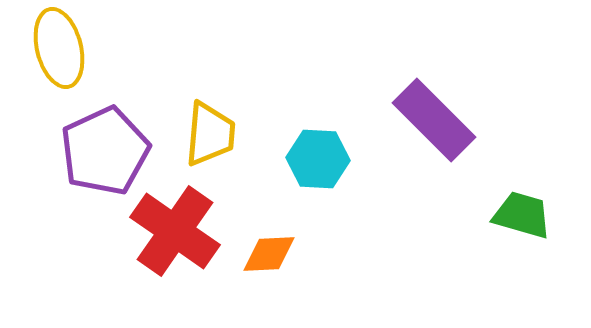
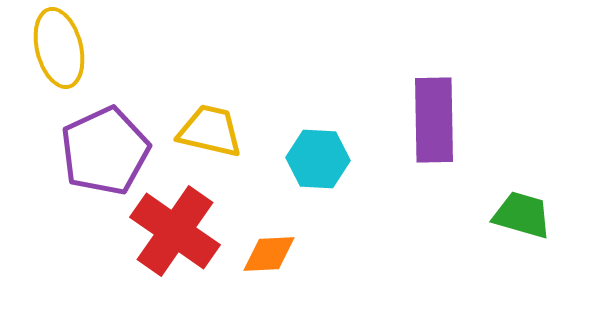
purple rectangle: rotated 44 degrees clockwise
yellow trapezoid: moved 3 px up; rotated 82 degrees counterclockwise
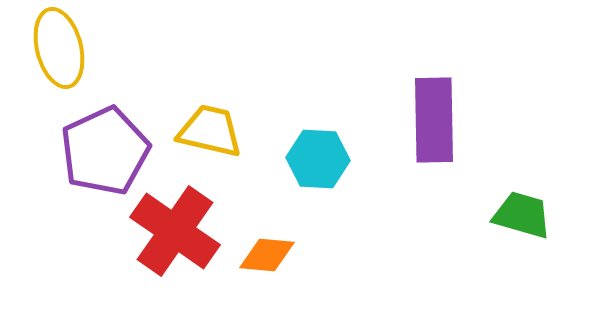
orange diamond: moved 2 px left, 1 px down; rotated 8 degrees clockwise
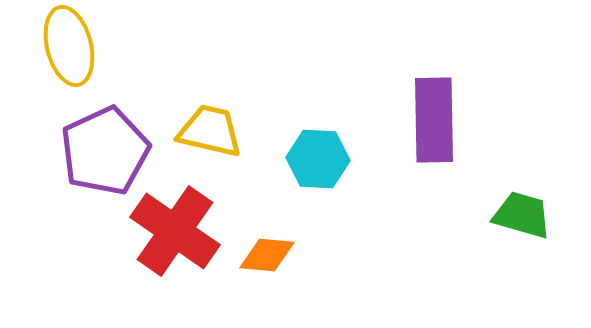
yellow ellipse: moved 10 px right, 2 px up
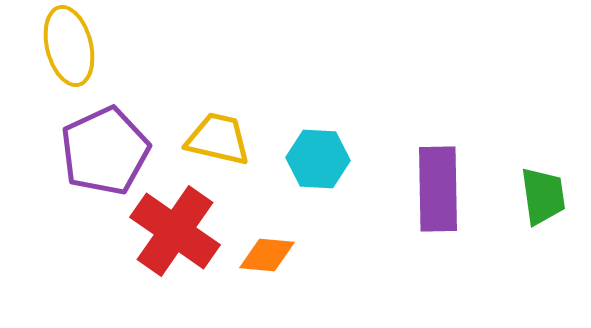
purple rectangle: moved 4 px right, 69 px down
yellow trapezoid: moved 8 px right, 8 px down
green trapezoid: moved 21 px right, 19 px up; rotated 66 degrees clockwise
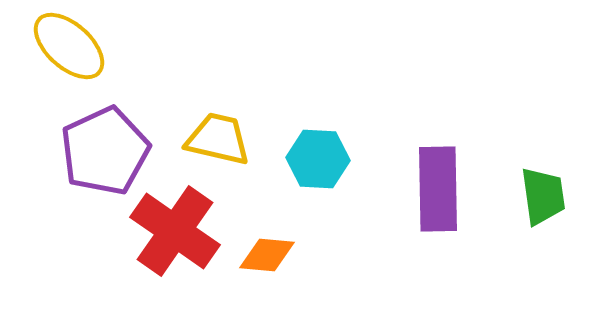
yellow ellipse: rotated 34 degrees counterclockwise
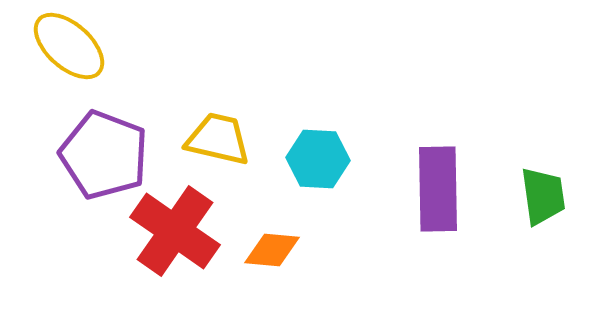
purple pentagon: moved 1 px left, 4 px down; rotated 26 degrees counterclockwise
orange diamond: moved 5 px right, 5 px up
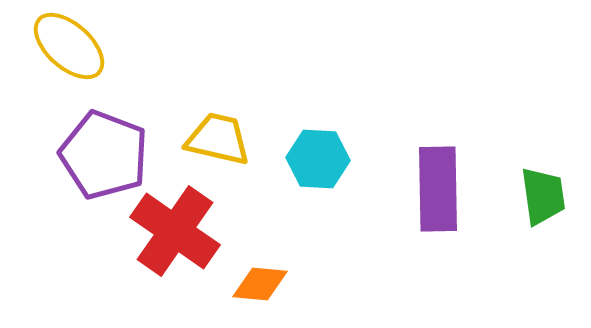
orange diamond: moved 12 px left, 34 px down
